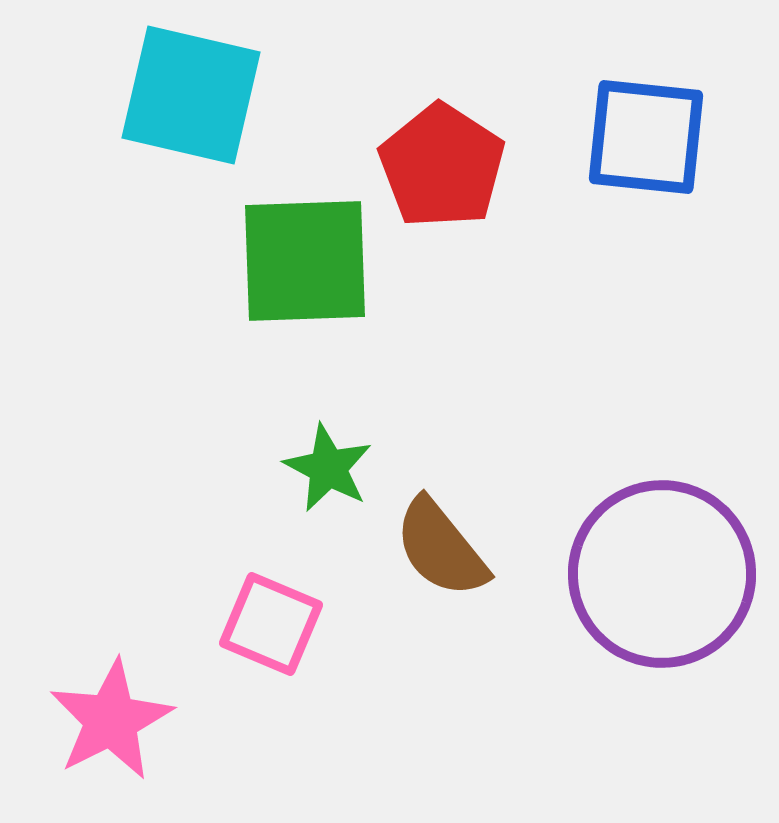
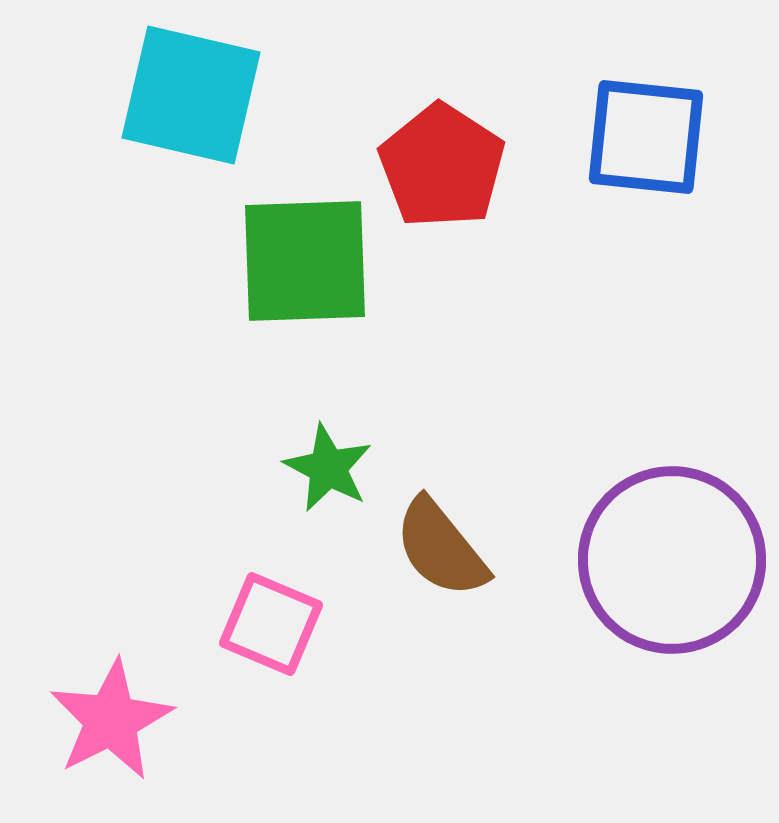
purple circle: moved 10 px right, 14 px up
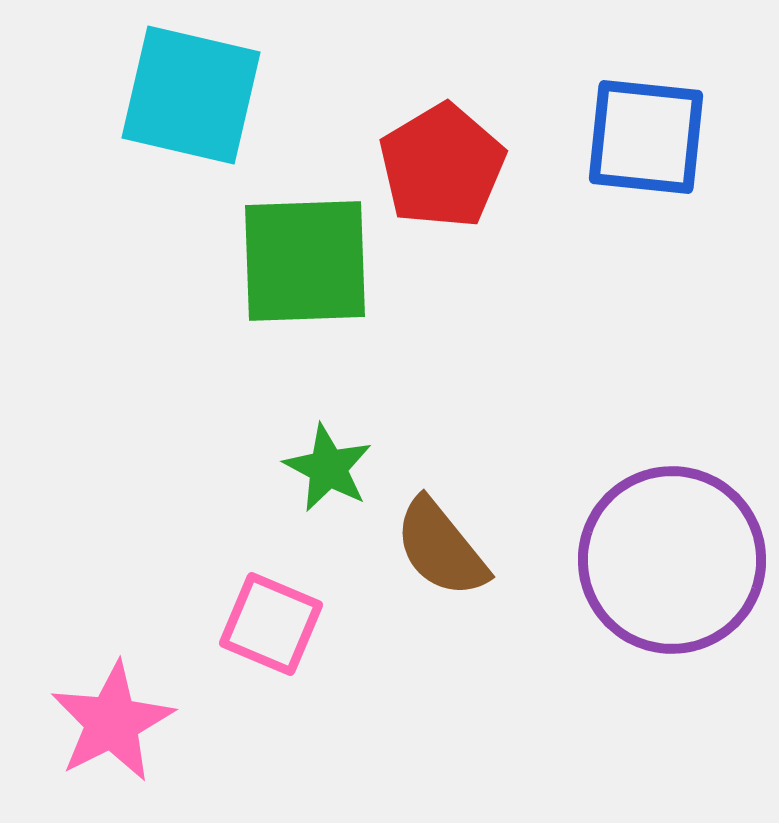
red pentagon: rotated 8 degrees clockwise
pink star: moved 1 px right, 2 px down
